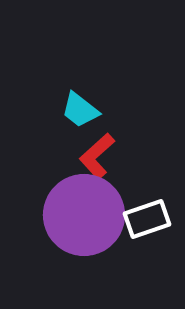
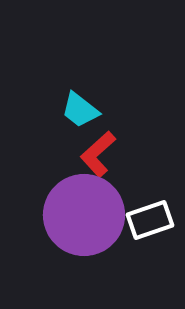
red L-shape: moved 1 px right, 2 px up
white rectangle: moved 3 px right, 1 px down
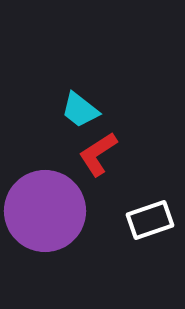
red L-shape: rotated 9 degrees clockwise
purple circle: moved 39 px left, 4 px up
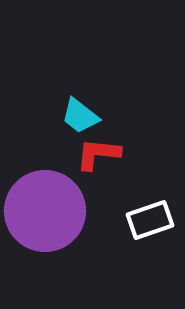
cyan trapezoid: moved 6 px down
red L-shape: rotated 39 degrees clockwise
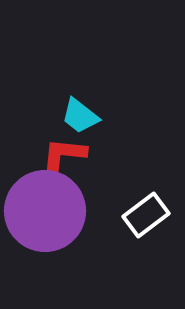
red L-shape: moved 34 px left
white rectangle: moved 4 px left, 5 px up; rotated 18 degrees counterclockwise
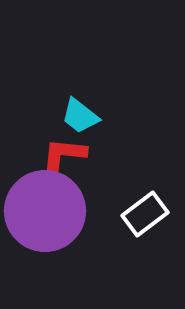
white rectangle: moved 1 px left, 1 px up
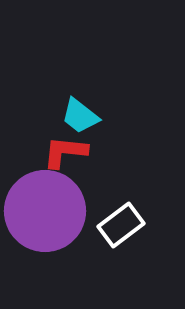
red L-shape: moved 1 px right, 2 px up
white rectangle: moved 24 px left, 11 px down
